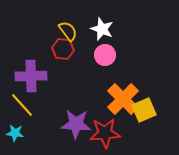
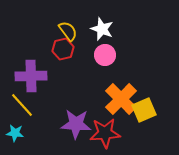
red hexagon: rotated 20 degrees counterclockwise
orange cross: moved 2 px left
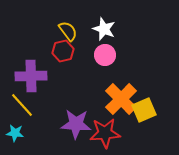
white star: moved 2 px right
red hexagon: moved 2 px down
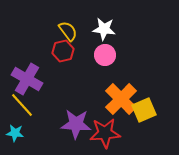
white star: rotated 15 degrees counterclockwise
purple cross: moved 4 px left, 3 px down; rotated 32 degrees clockwise
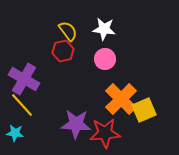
pink circle: moved 4 px down
purple cross: moved 3 px left
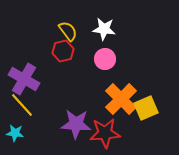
yellow square: moved 2 px right, 2 px up
